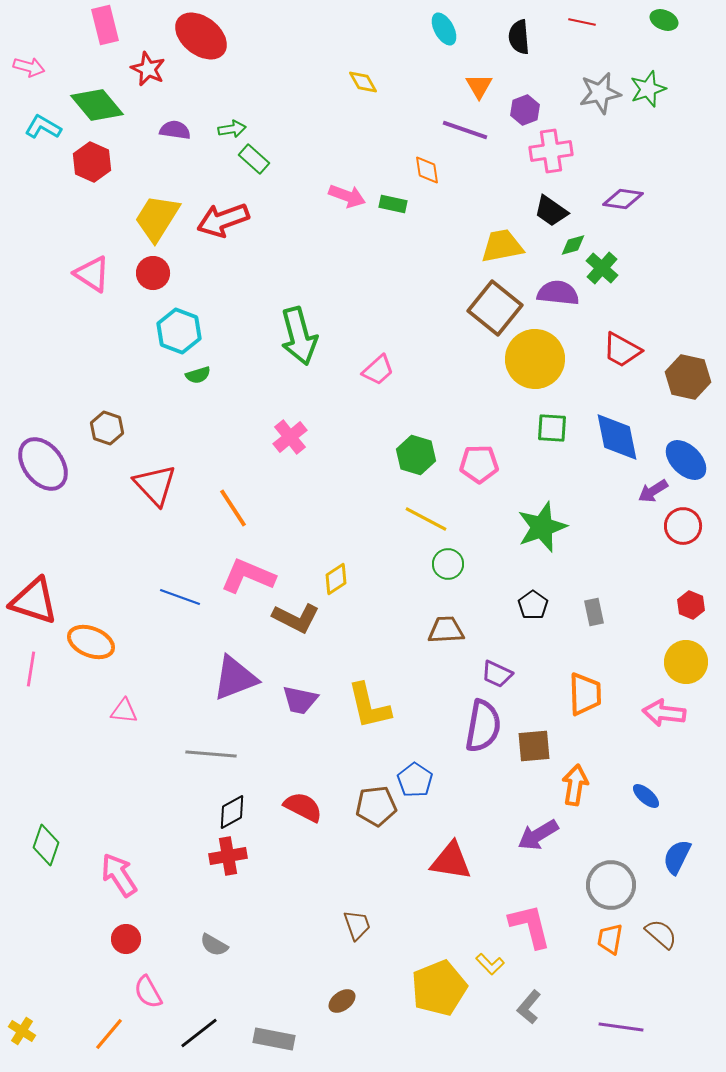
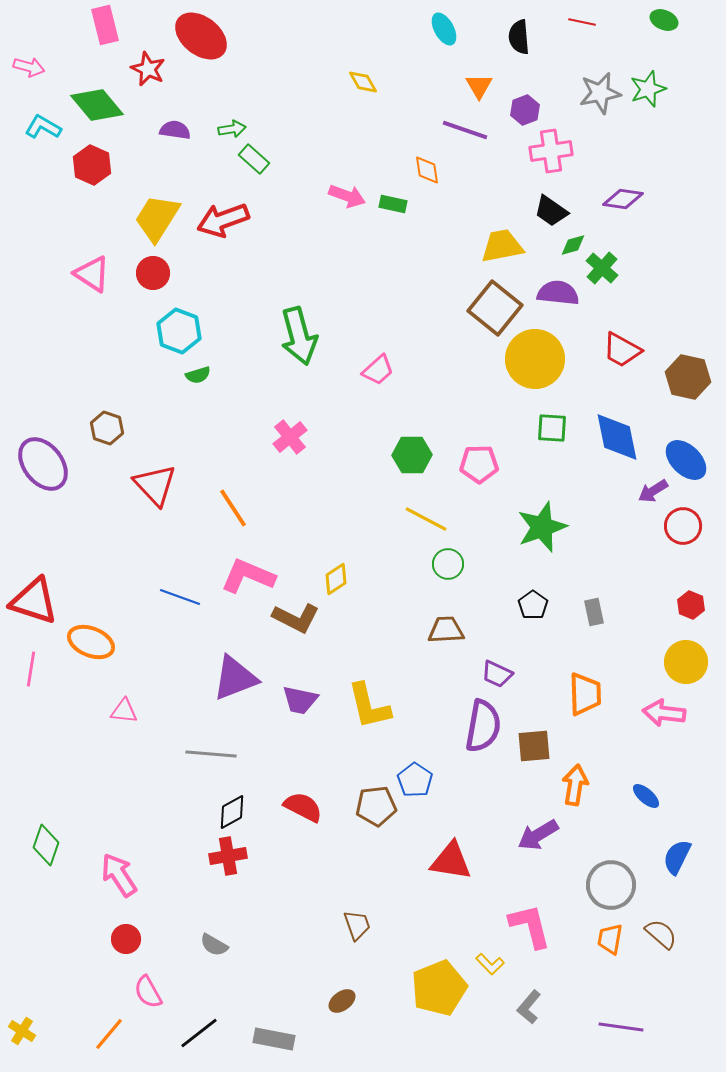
red hexagon at (92, 162): moved 3 px down
green hexagon at (416, 455): moved 4 px left; rotated 18 degrees counterclockwise
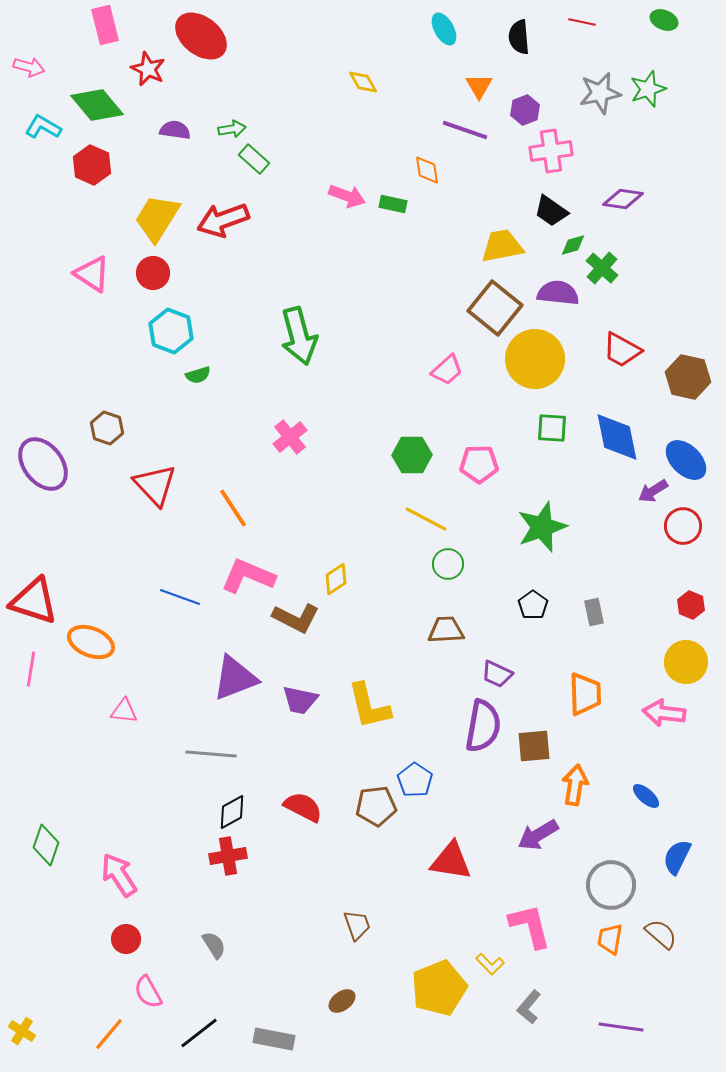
cyan hexagon at (179, 331): moved 8 px left
pink trapezoid at (378, 370): moved 69 px right
gray semicircle at (214, 945): rotated 152 degrees counterclockwise
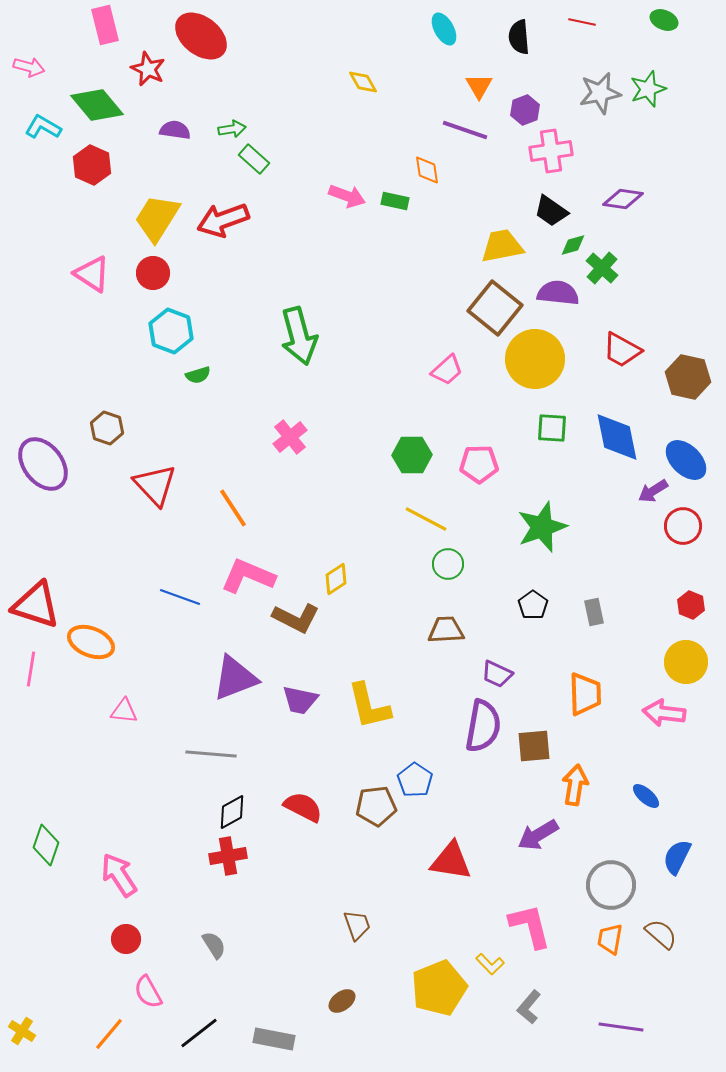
green rectangle at (393, 204): moved 2 px right, 3 px up
red triangle at (34, 601): moved 2 px right, 4 px down
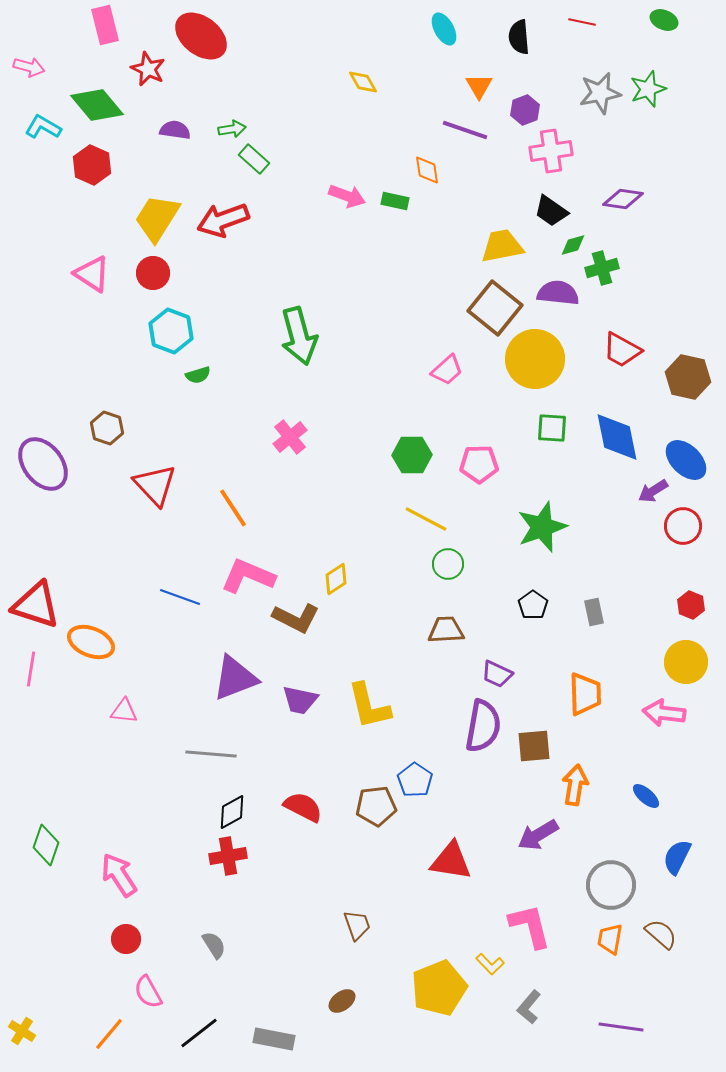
green cross at (602, 268): rotated 32 degrees clockwise
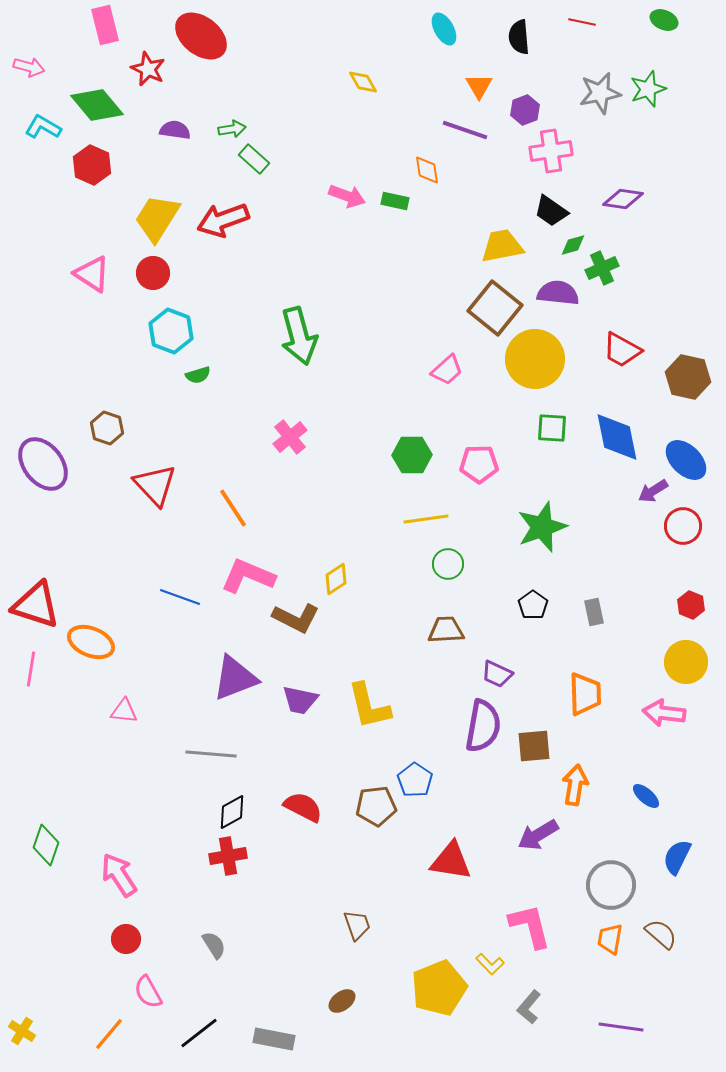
green cross at (602, 268): rotated 8 degrees counterclockwise
yellow line at (426, 519): rotated 36 degrees counterclockwise
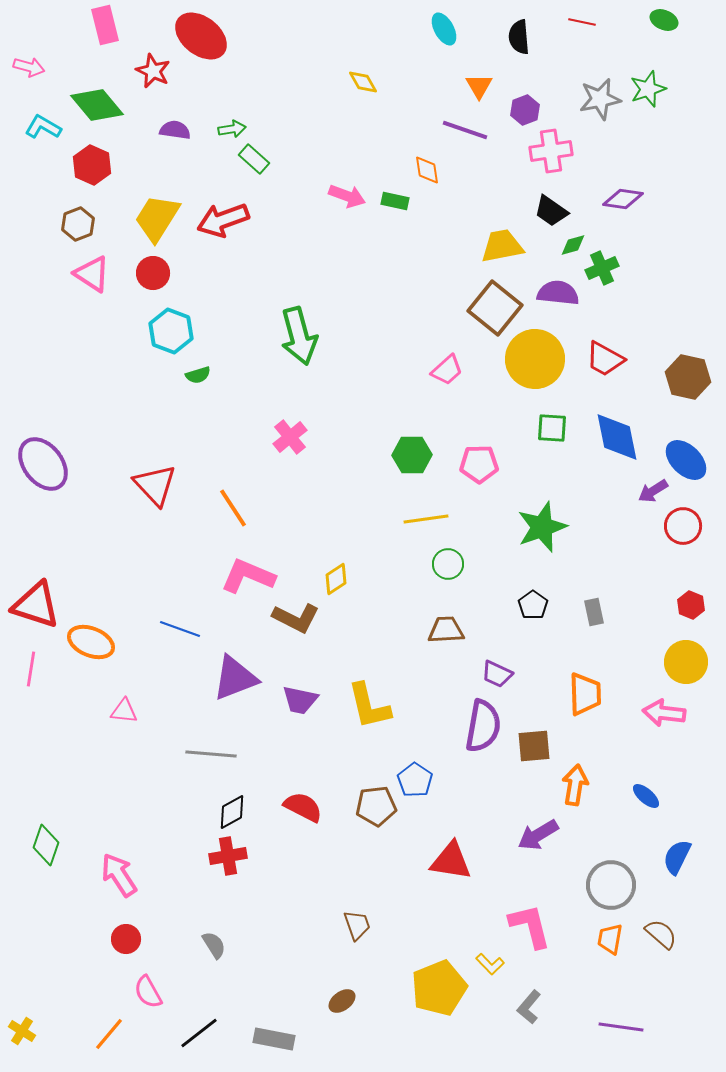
red star at (148, 69): moved 5 px right, 2 px down
gray star at (600, 93): moved 6 px down
red trapezoid at (622, 350): moved 17 px left, 9 px down
brown hexagon at (107, 428): moved 29 px left, 204 px up; rotated 20 degrees clockwise
blue line at (180, 597): moved 32 px down
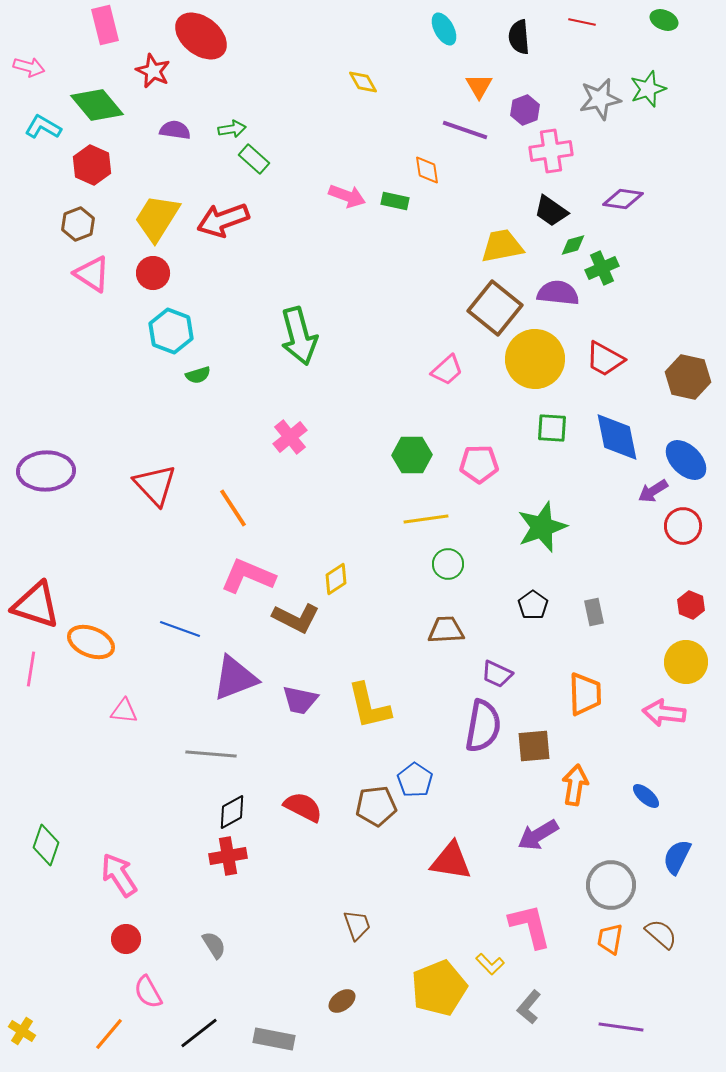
purple ellipse at (43, 464): moved 3 px right, 7 px down; rotated 54 degrees counterclockwise
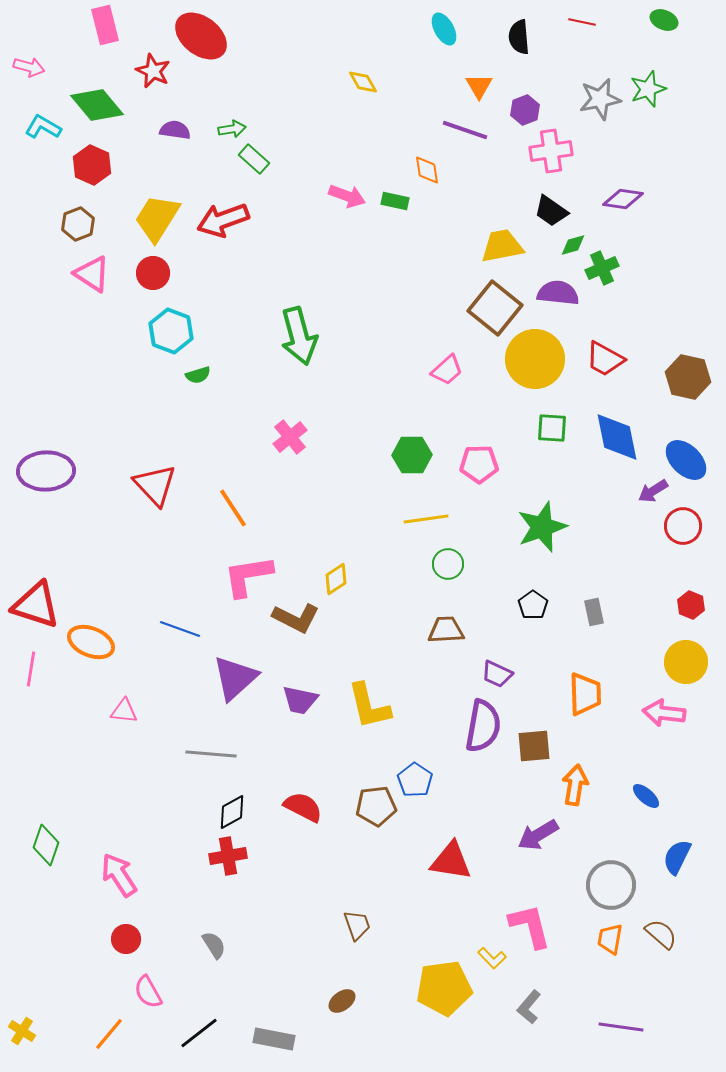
pink L-shape at (248, 576): rotated 32 degrees counterclockwise
purple triangle at (235, 678): rotated 21 degrees counterclockwise
yellow L-shape at (490, 964): moved 2 px right, 6 px up
yellow pentagon at (439, 988): moved 5 px right; rotated 14 degrees clockwise
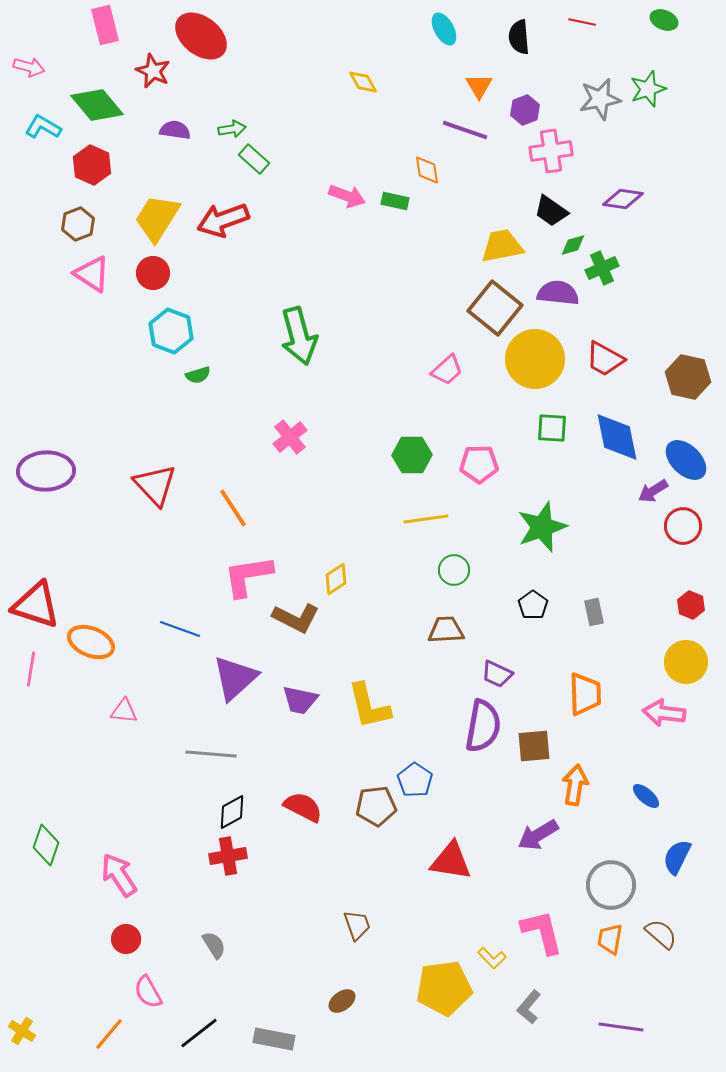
green circle at (448, 564): moved 6 px right, 6 px down
pink L-shape at (530, 926): moved 12 px right, 6 px down
